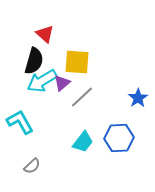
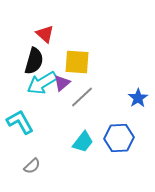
cyan arrow: moved 2 px down
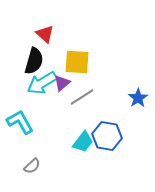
gray line: rotated 10 degrees clockwise
blue hexagon: moved 12 px left, 2 px up; rotated 12 degrees clockwise
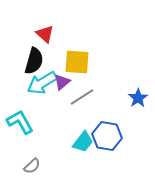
purple triangle: moved 1 px up
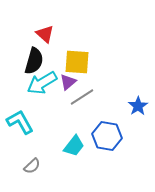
purple triangle: moved 6 px right
blue star: moved 8 px down
cyan trapezoid: moved 9 px left, 4 px down
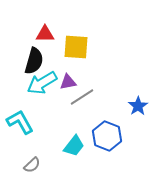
red triangle: rotated 42 degrees counterclockwise
yellow square: moved 1 px left, 15 px up
purple triangle: rotated 30 degrees clockwise
blue hexagon: rotated 12 degrees clockwise
gray semicircle: moved 1 px up
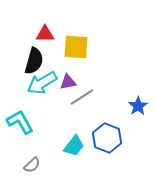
blue hexagon: moved 2 px down
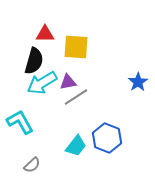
gray line: moved 6 px left
blue star: moved 24 px up
cyan trapezoid: moved 2 px right
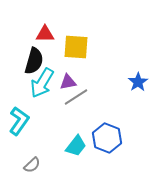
cyan arrow: rotated 28 degrees counterclockwise
cyan L-shape: moved 1 px left, 1 px up; rotated 64 degrees clockwise
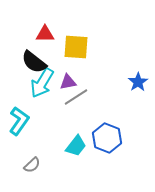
black semicircle: moved 1 px down; rotated 112 degrees clockwise
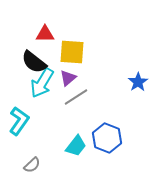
yellow square: moved 4 px left, 5 px down
purple triangle: moved 4 px up; rotated 30 degrees counterclockwise
